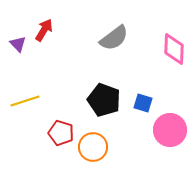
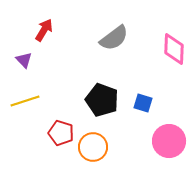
purple triangle: moved 6 px right, 16 px down
black pentagon: moved 2 px left
pink circle: moved 1 px left, 11 px down
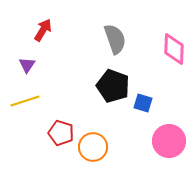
red arrow: moved 1 px left
gray semicircle: moved 1 px right, 1 px down; rotated 72 degrees counterclockwise
purple triangle: moved 3 px right, 5 px down; rotated 18 degrees clockwise
black pentagon: moved 11 px right, 14 px up
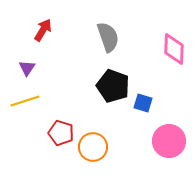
gray semicircle: moved 7 px left, 2 px up
purple triangle: moved 3 px down
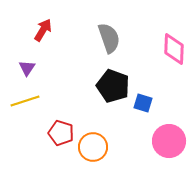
gray semicircle: moved 1 px right, 1 px down
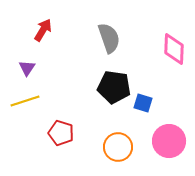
black pentagon: moved 1 px right, 1 px down; rotated 12 degrees counterclockwise
orange circle: moved 25 px right
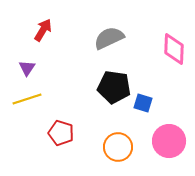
gray semicircle: rotated 96 degrees counterclockwise
yellow line: moved 2 px right, 2 px up
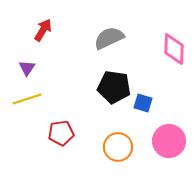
red pentagon: rotated 25 degrees counterclockwise
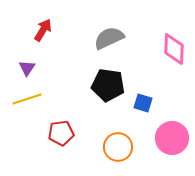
black pentagon: moved 6 px left, 2 px up
pink circle: moved 3 px right, 3 px up
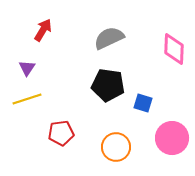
orange circle: moved 2 px left
